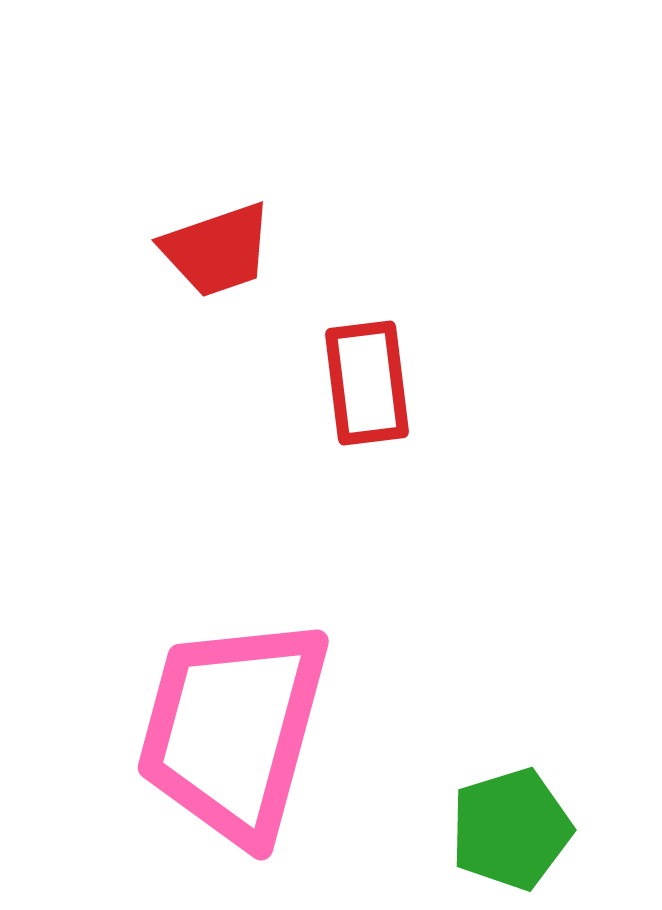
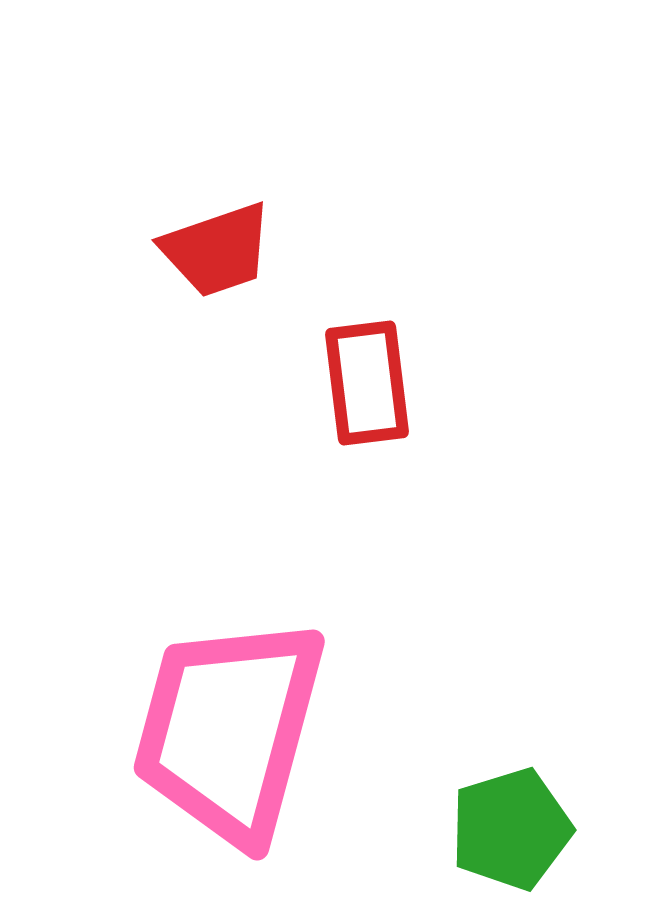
pink trapezoid: moved 4 px left
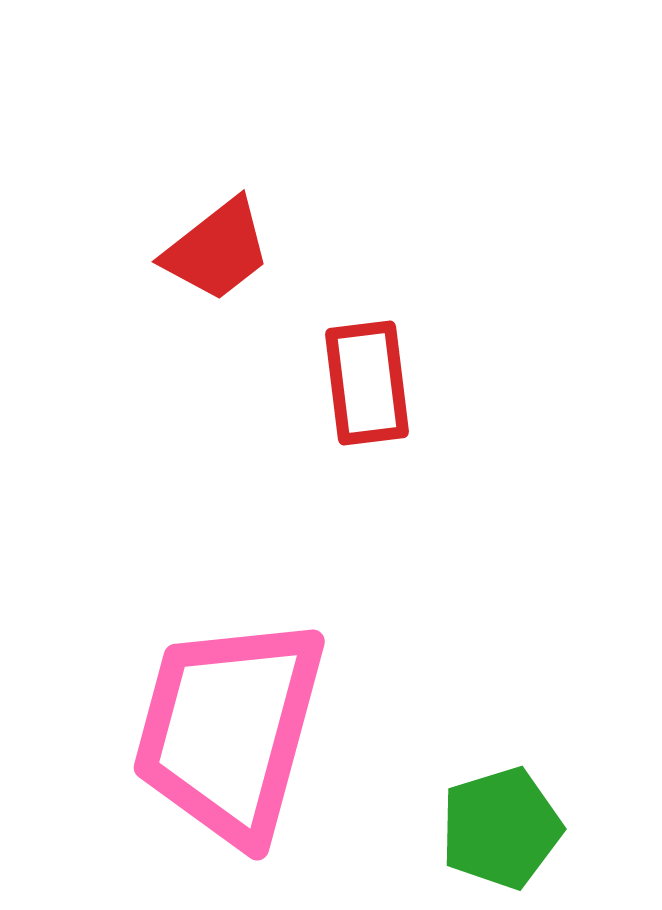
red trapezoid: rotated 19 degrees counterclockwise
green pentagon: moved 10 px left, 1 px up
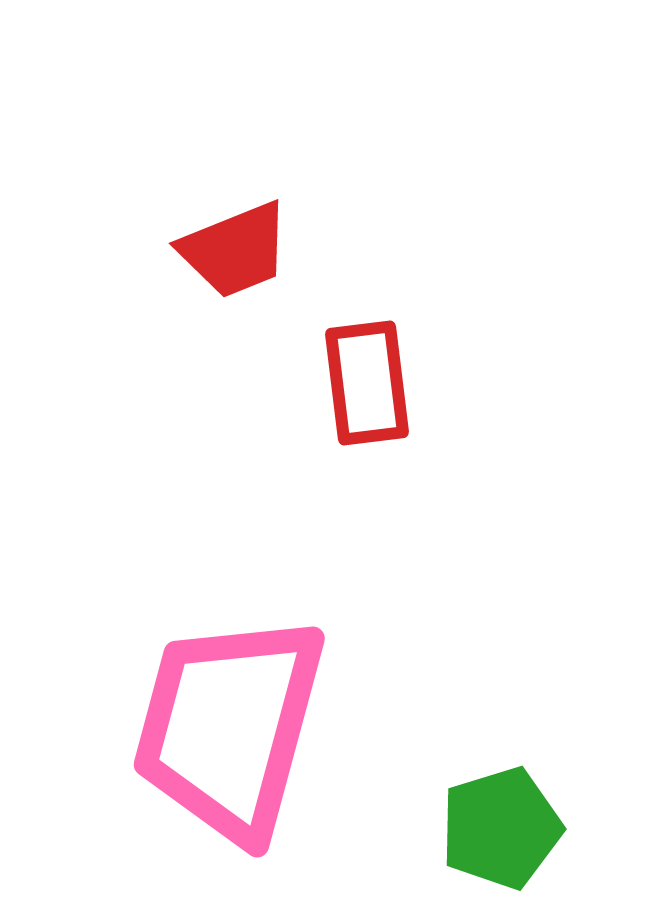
red trapezoid: moved 18 px right; rotated 16 degrees clockwise
pink trapezoid: moved 3 px up
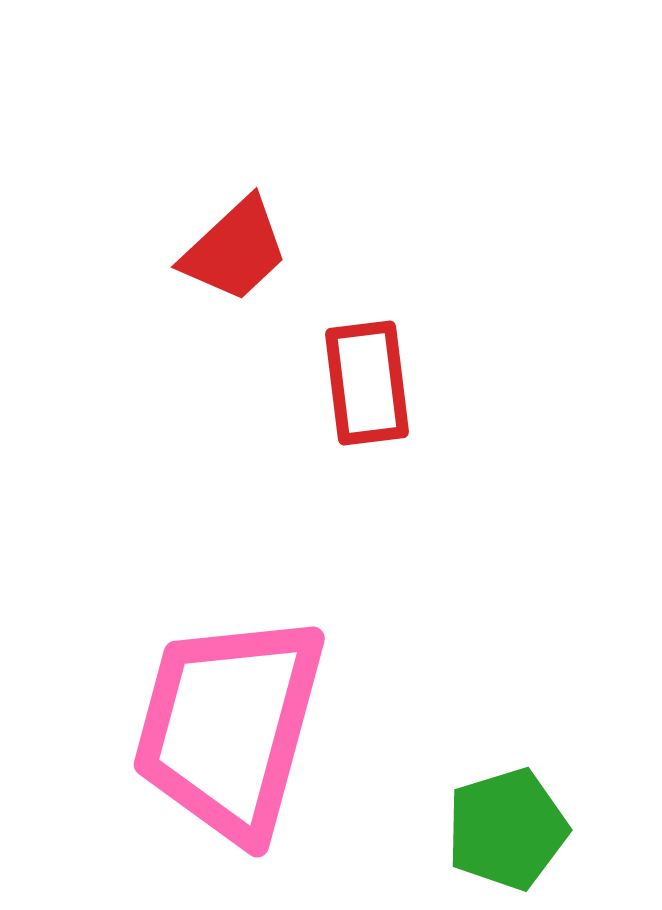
red trapezoid: rotated 21 degrees counterclockwise
green pentagon: moved 6 px right, 1 px down
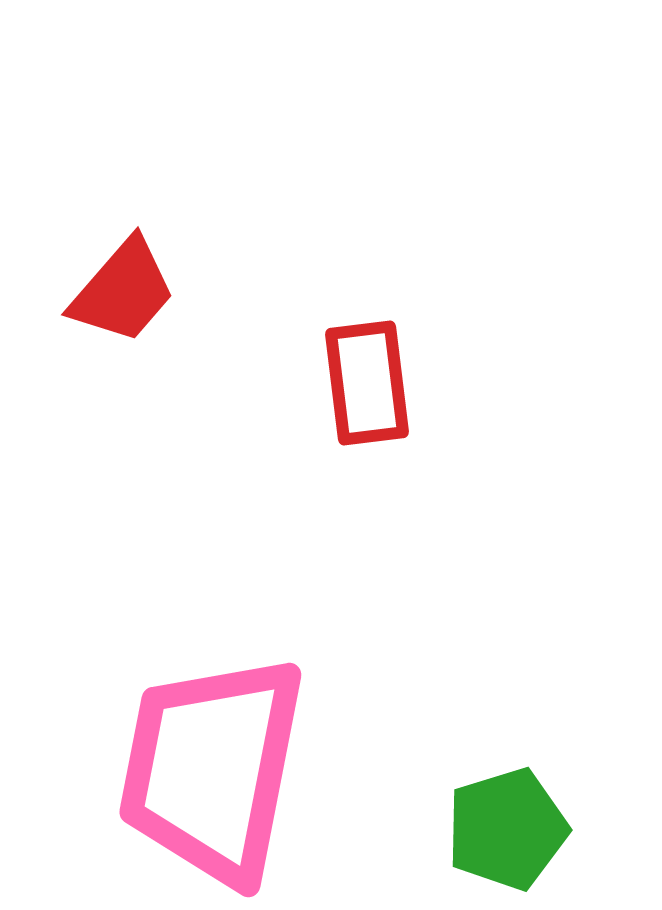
red trapezoid: moved 112 px left, 41 px down; rotated 6 degrees counterclockwise
pink trapezoid: moved 17 px left, 42 px down; rotated 4 degrees counterclockwise
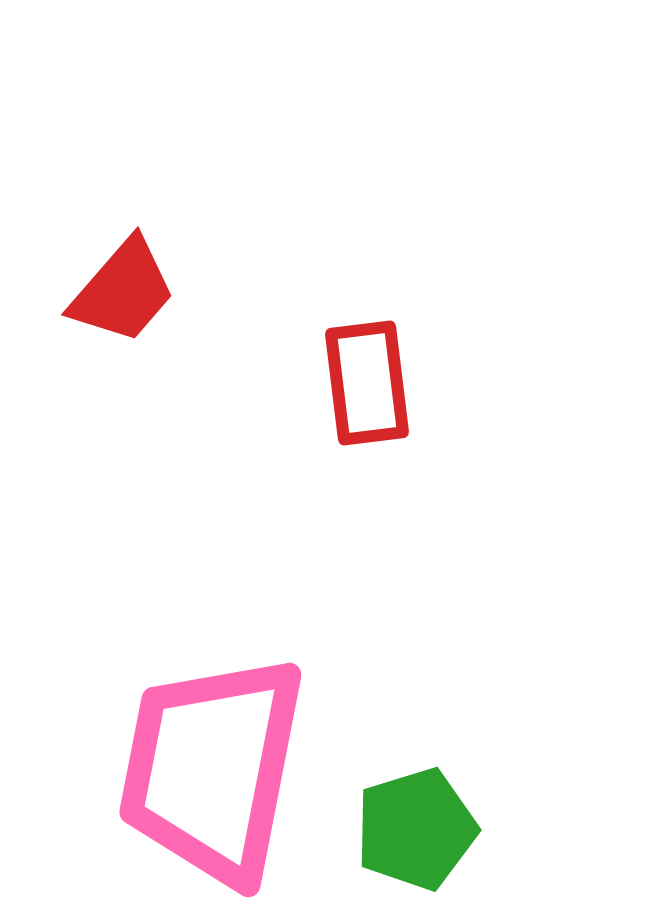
green pentagon: moved 91 px left
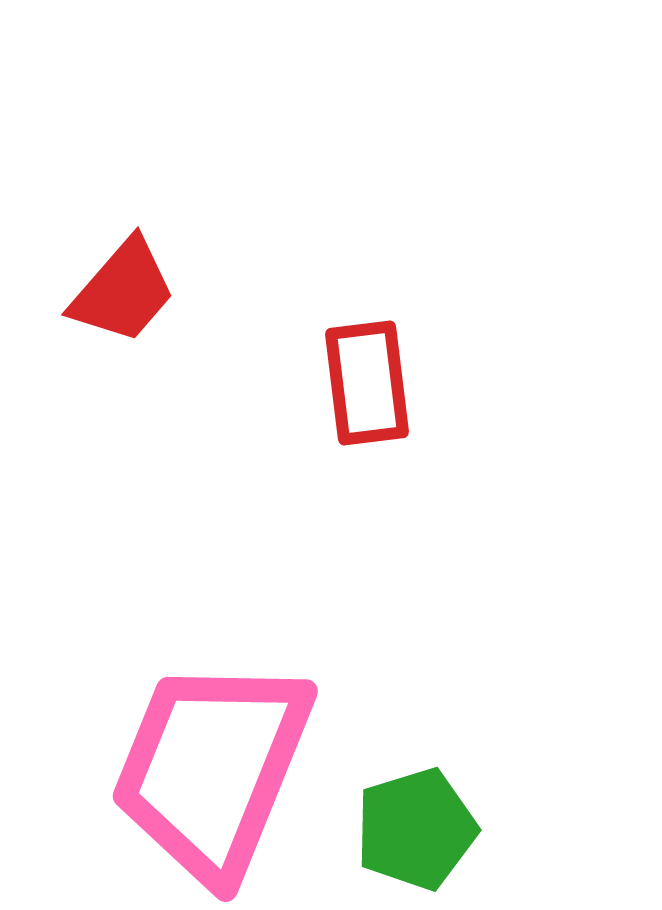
pink trapezoid: rotated 11 degrees clockwise
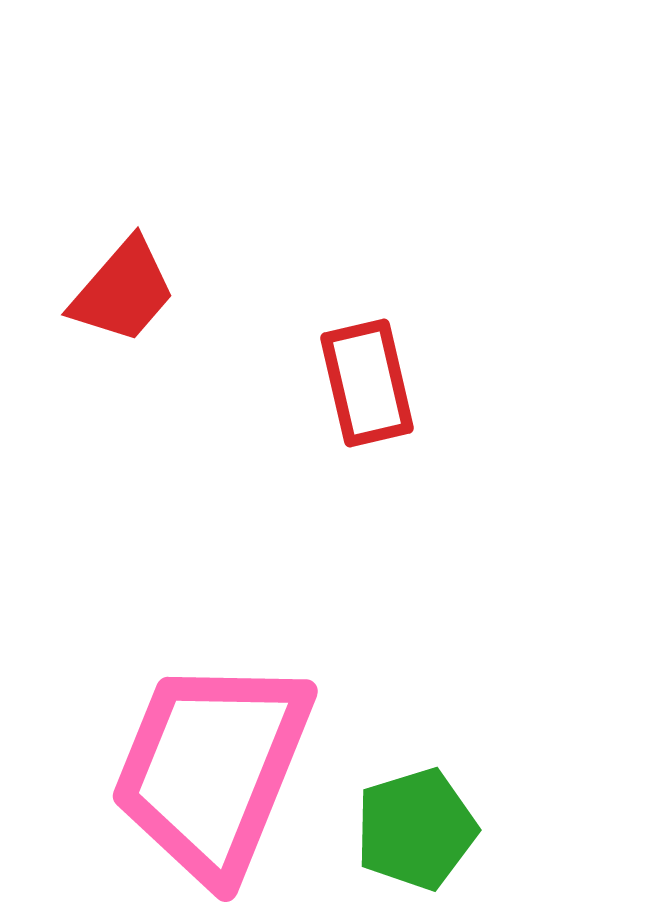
red rectangle: rotated 6 degrees counterclockwise
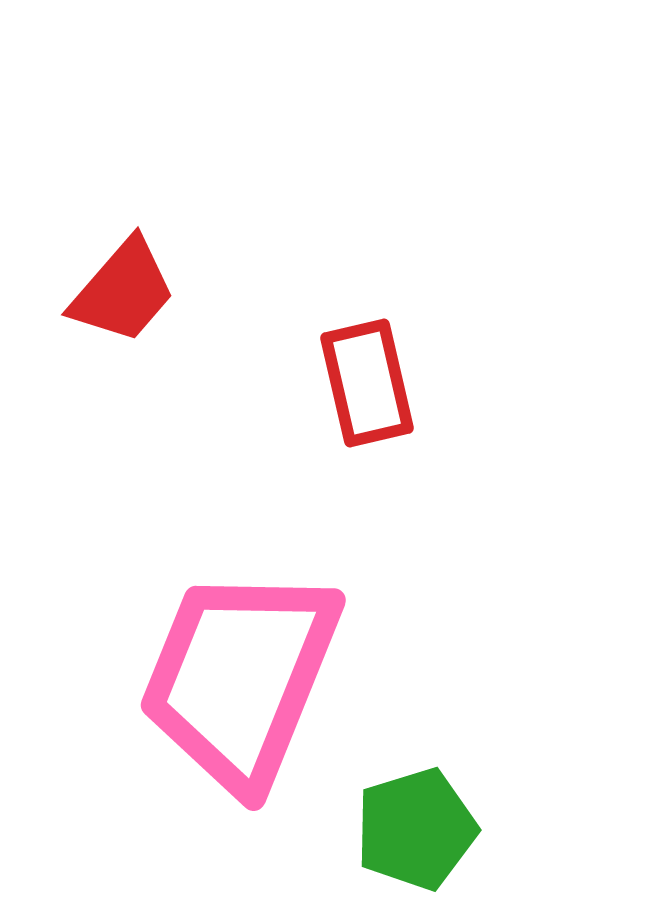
pink trapezoid: moved 28 px right, 91 px up
